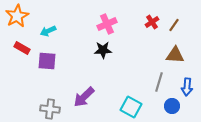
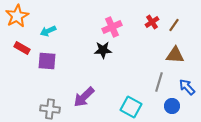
pink cross: moved 5 px right, 3 px down
blue arrow: rotated 132 degrees clockwise
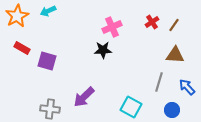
cyan arrow: moved 20 px up
purple square: rotated 12 degrees clockwise
blue circle: moved 4 px down
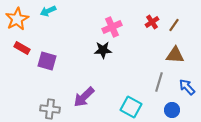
orange star: moved 3 px down
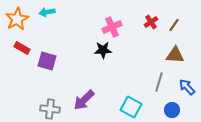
cyan arrow: moved 1 px left, 1 px down; rotated 14 degrees clockwise
red cross: moved 1 px left
purple arrow: moved 3 px down
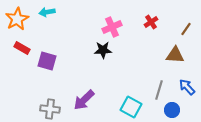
brown line: moved 12 px right, 4 px down
gray line: moved 8 px down
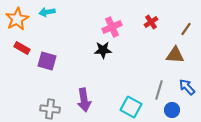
purple arrow: rotated 55 degrees counterclockwise
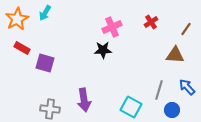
cyan arrow: moved 2 px left, 1 px down; rotated 49 degrees counterclockwise
purple square: moved 2 px left, 2 px down
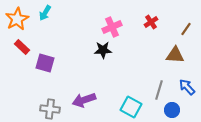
red rectangle: moved 1 px up; rotated 14 degrees clockwise
purple arrow: rotated 80 degrees clockwise
